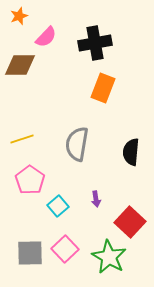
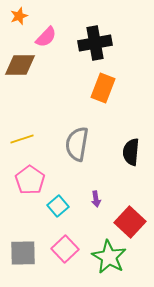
gray square: moved 7 px left
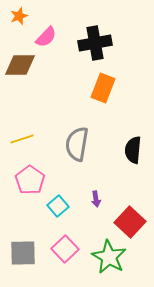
black semicircle: moved 2 px right, 2 px up
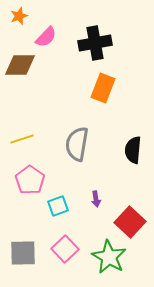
cyan square: rotated 20 degrees clockwise
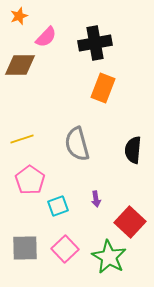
gray semicircle: rotated 24 degrees counterclockwise
gray square: moved 2 px right, 5 px up
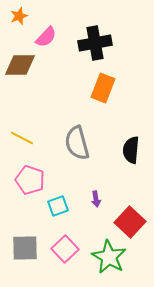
yellow line: moved 1 px up; rotated 45 degrees clockwise
gray semicircle: moved 1 px up
black semicircle: moved 2 px left
pink pentagon: rotated 16 degrees counterclockwise
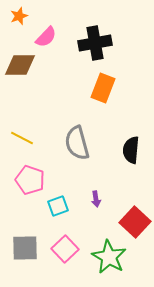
red square: moved 5 px right
